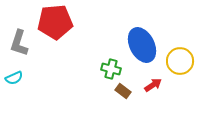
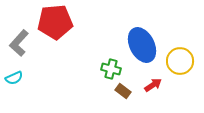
gray L-shape: rotated 24 degrees clockwise
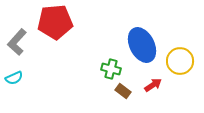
gray L-shape: moved 2 px left, 1 px up
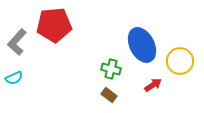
red pentagon: moved 1 px left, 3 px down
brown rectangle: moved 14 px left, 4 px down
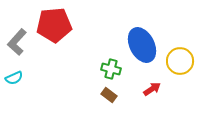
red arrow: moved 1 px left, 4 px down
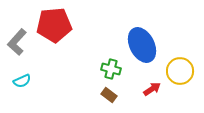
yellow circle: moved 10 px down
cyan semicircle: moved 8 px right, 3 px down
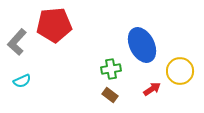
green cross: rotated 24 degrees counterclockwise
brown rectangle: moved 1 px right
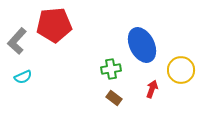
gray L-shape: moved 1 px up
yellow circle: moved 1 px right, 1 px up
cyan semicircle: moved 1 px right, 4 px up
red arrow: rotated 36 degrees counterclockwise
brown rectangle: moved 4 px right, 3 px down
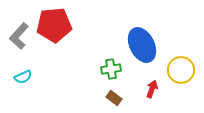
gray L-shape: moved 2 px right, 5 px up
